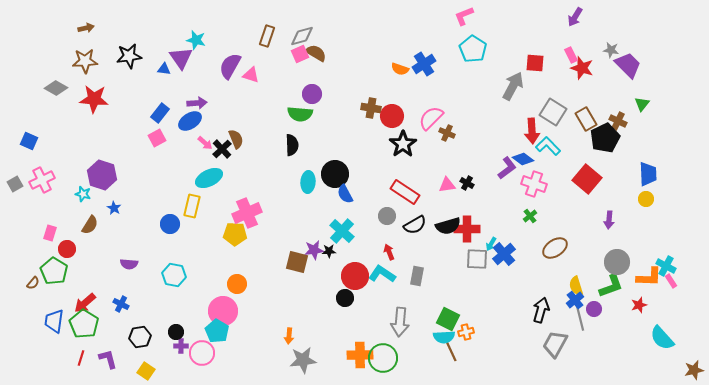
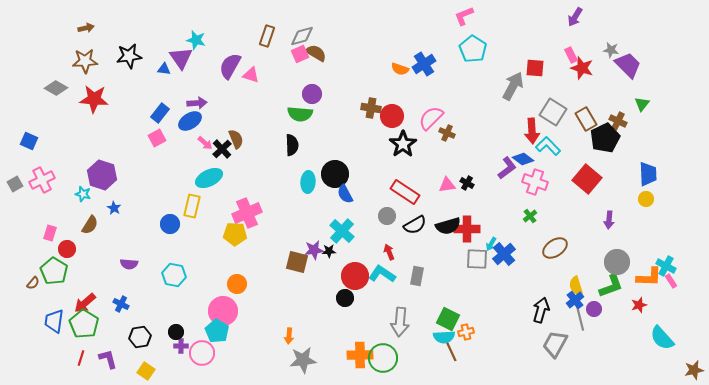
red square at (535, 63): moved 5 px down
pink cross at (534, 184): moved 1 px right, 2 px up
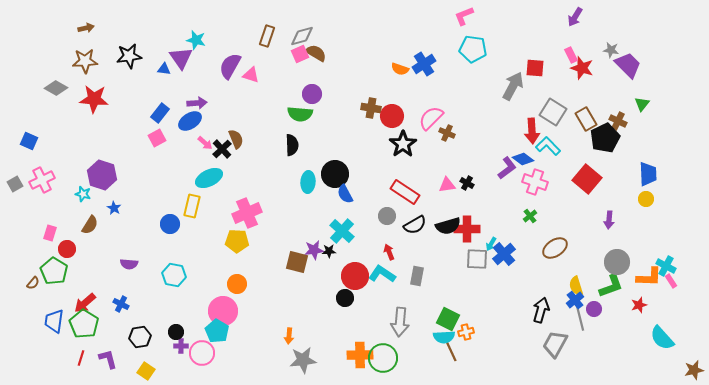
cyan pentagon at (473, 49): rotated 24 degrees counterclockwise
yellow pentagon at (235, 234): moved 2 px right, 7 px down
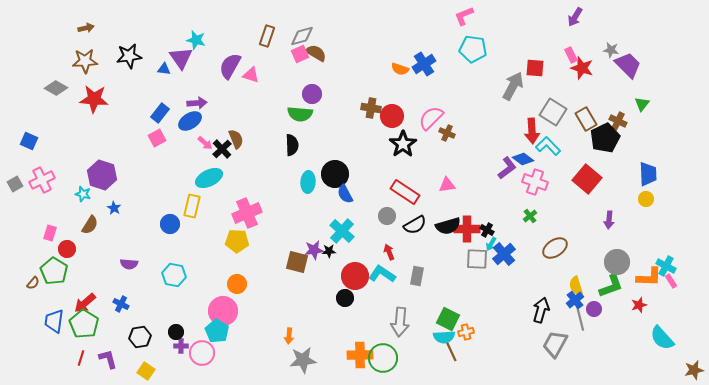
black cross at (467, 183): moved 20 px right, 47 px down
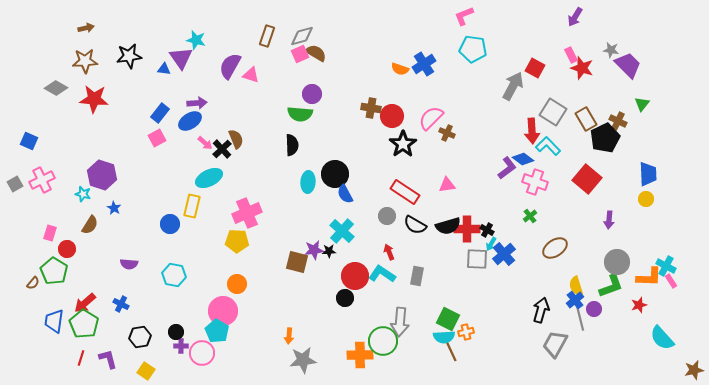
red square at (535, 68): rotated 24 degrees clockwise
black semicircle at (415, 225): rotated 60 degrees clockwise
green circle at (383, 358): moved 17 px up
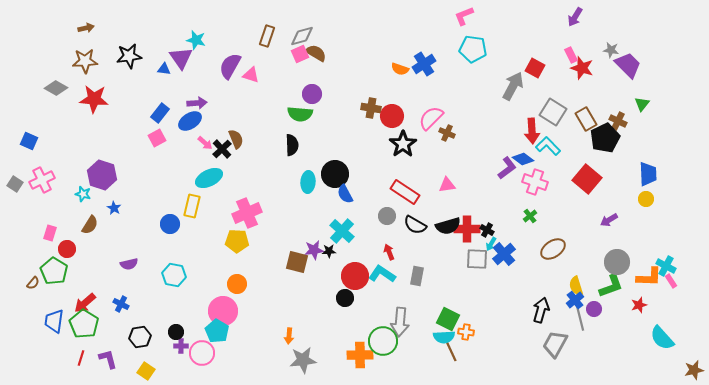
gray square at (15, 184): rotated 28 degrees counterclockwise
purple arrow at (609, 220): rotated 54 degrees clockwise
brown ellipse at (555, 248): moved 2 px left, 1 px down
purple semicircle at (129, 264): rotated 18 degrees counterclockwise
orange cross at (466, 332): rotated 21 degrees clockwise
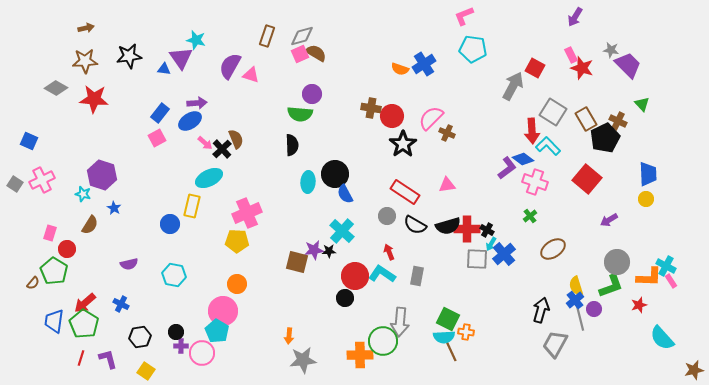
green triangle at (642, 104): rotated 21 degrees counterclockwise
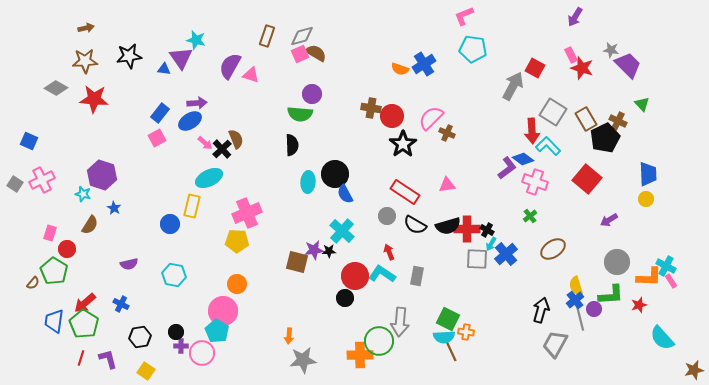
blue cross at (504, 254): moved 2 px right
green L-shape at (611, 286): moved 9 px down; rotated 16 degrees clockwise
green circle at (383, 341): moved 4 px left
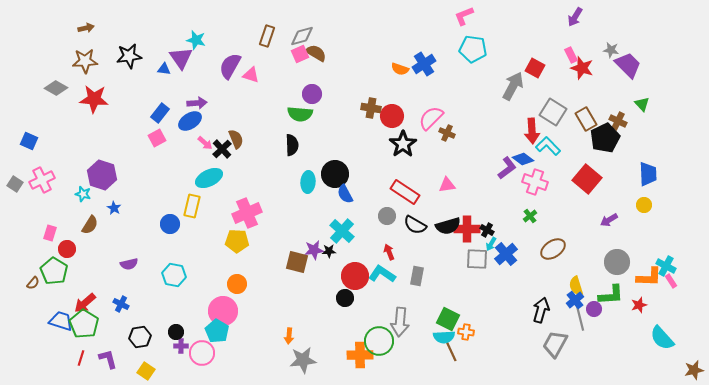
yellow circle at (646, 199): moved 2 px left, 6 px down
blue trapezoid at (54, 321): moved 7 px right; rotated 100 degrees clockwise
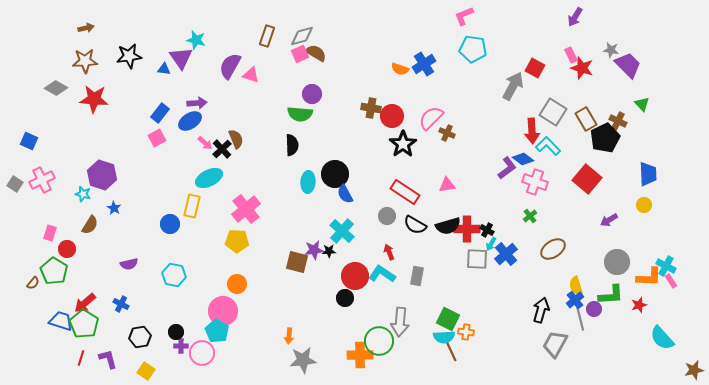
pink cross at (247, 213): moved 1 px left, 4 px up; rotated 16 degrees counterclockwise
